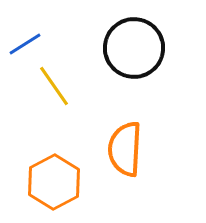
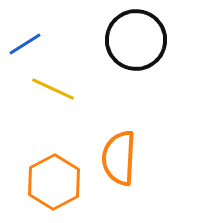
black circle: moved 2 px right, 8 px up
yellow line: moved 1 px left, 3 px down; rotated 30 degrees counterclockwise
orange semicircle: moved 6 px left, 9 px down
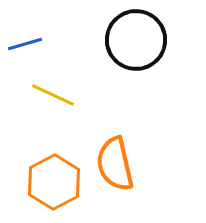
blue line: rotated 16 degrees clockwise
yellow line: moved 6 px down
orange semicircle: moved 4 px left, 6 px down; rotated 16 degrees counterclockwise
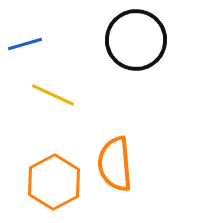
orange semicircle: rotated 8 degrees clockwise
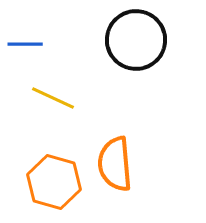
blue line: rotated 16 degrees clockwise
yellow line: moved 3 px down
orange hexagon: rotated 16 degrees counterclockwise
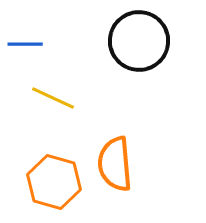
black circle: moved 3 px right, 1 px down
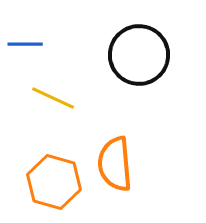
black circle: moved 14 px down
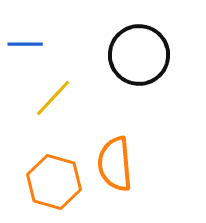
yellow line: rotated 72 degrees counterclockwise
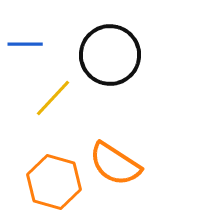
black circle: moved 29 px left
orange semicircle: rotated 52 degrees counterclockwise
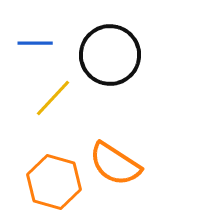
blue line: moved 10 px right, 1 px up
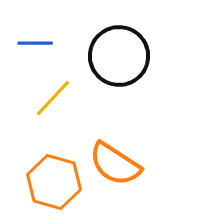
black circle: moved 9 px right, 1 px down
